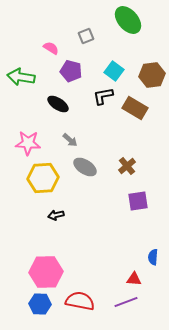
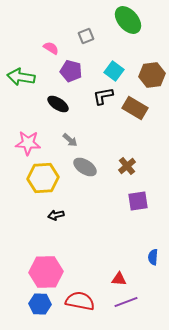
red triangle: moved 15 px left
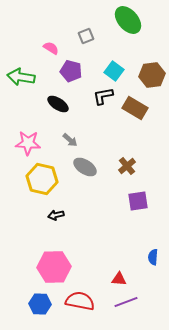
yellow hexagon: moved 1 px left, 1 px down; rotated 16 degrees clockwise
pink hexagon: moved 8 px right, 5 px up
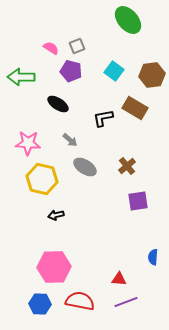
gray square: moved 9 px left, 10 px down
green arrow: rotated 8 degrees counterclockwise
black L-shape: moved 22 px down
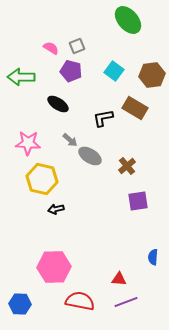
gray ellipse: moved 5 px right, 11 px up
black arrow: moved 6 px up
blue hexagon: moved 20 px left
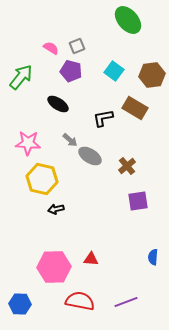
green arrow: rotated 128 degrees clockwise
red triangle: moved 28 px left, 20 px up
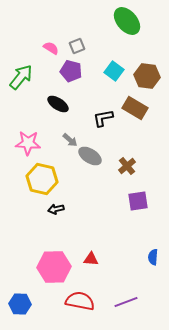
green ellipse: moved 1 px left, 1 px down
brown hexagon: moved 5 px left, 1 px down; rotated 15 degrees clockwise
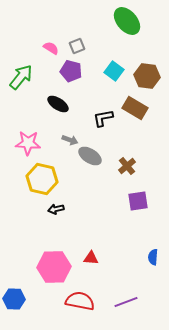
gray arrow: rotated 21 degrees counterclockwise
red triangle: moved 1 px up
blue hexagon: moved 6 px left, 5 px up
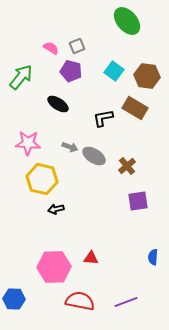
gray arrow: moved 7 px down
gray ellipse: moved 4 px right
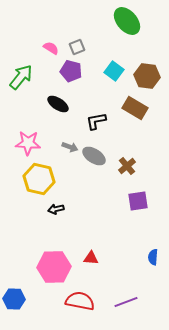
gray square: moved 1 px down
black L-shape: moved 7 px left, 3 px down
yellow hexagon: moved 3 px left
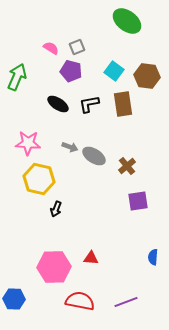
green ellipse: rotated 12 degrees counterclockwise
green arrow: moved 4 px left; rotated 16 degrees counterclockwise
brown rectangle: moved 12 px left, 4 px up; rotated 50 degrees clockwise
black L-shape: moved 7 px left, 17 px up
black arrow: rotated 56 degrees counterclockwise
